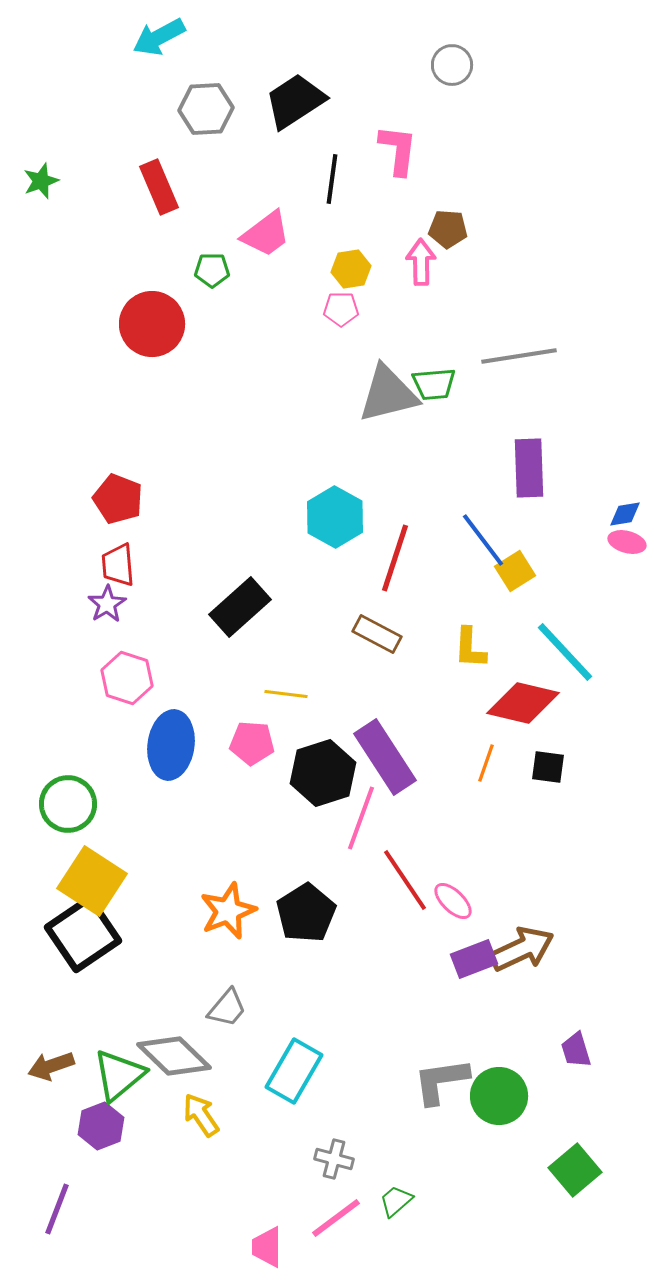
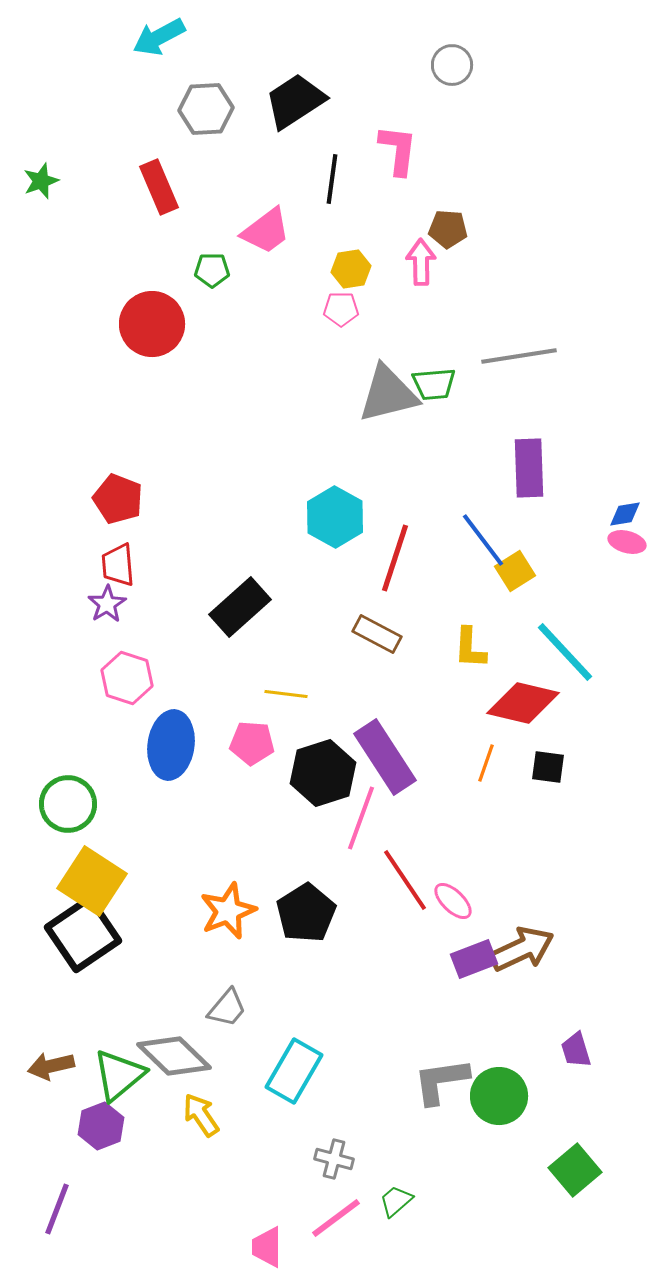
pink trapezoid at (266, 234): moved 3 px up
brown arrow at (51, 1066): rotated 6 degrees clockwise
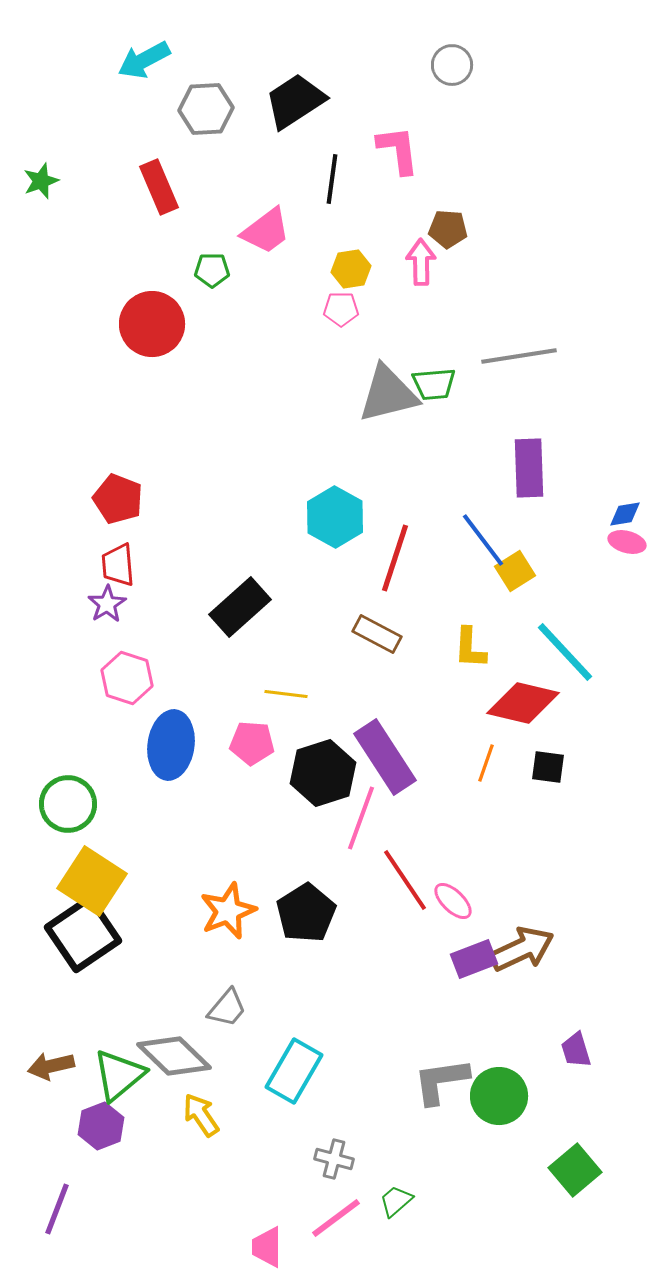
cyan arrow at (159, 37): moved 15 px left, 23 px down
pink L-shape at (398, 150): rotated 14 degrees counterclockwise
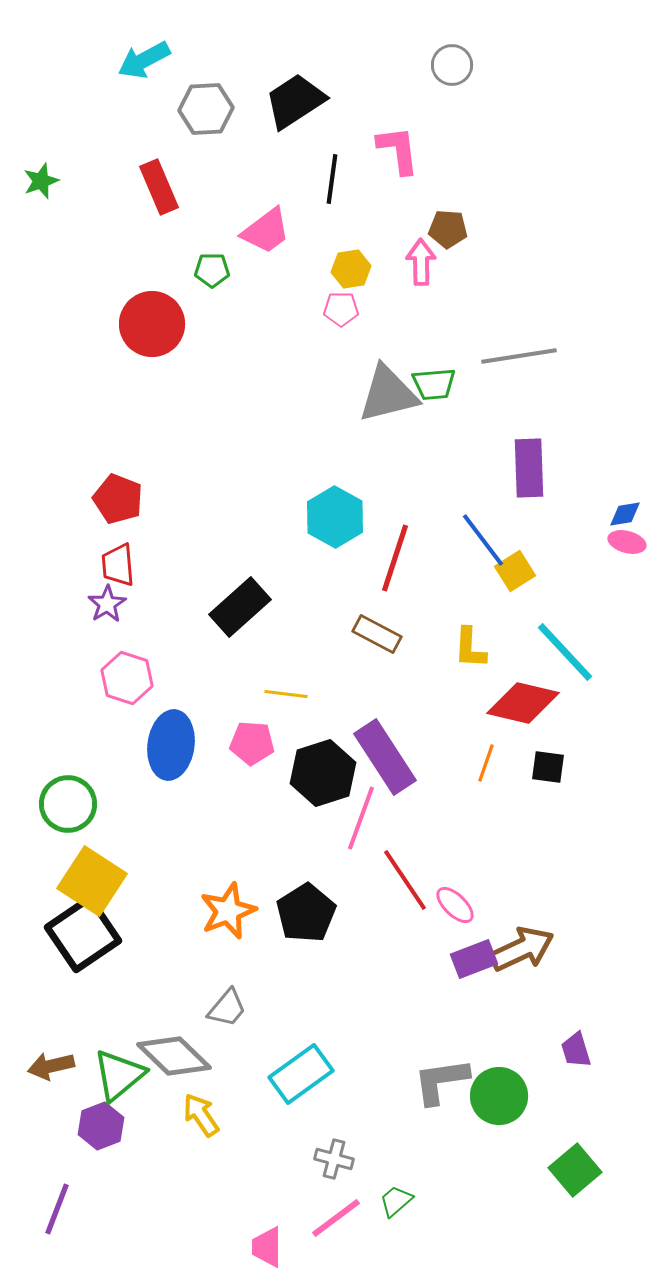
pink ellipse at (453, 901): moved 2 px right, 4 px down
cyan rectangle at (294, 1071): moved 7 px right, 3 px down; rotated 24 degrees clockwise
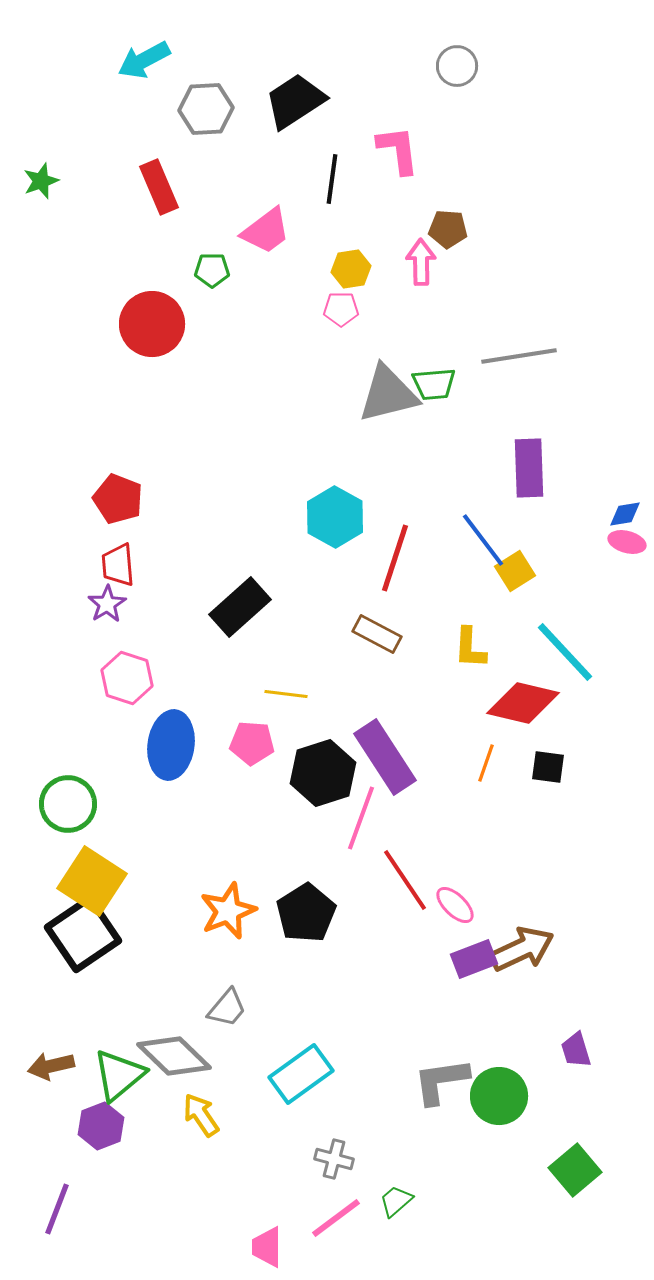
gray circle at (452, 65): moved 5 px right, 1 px down
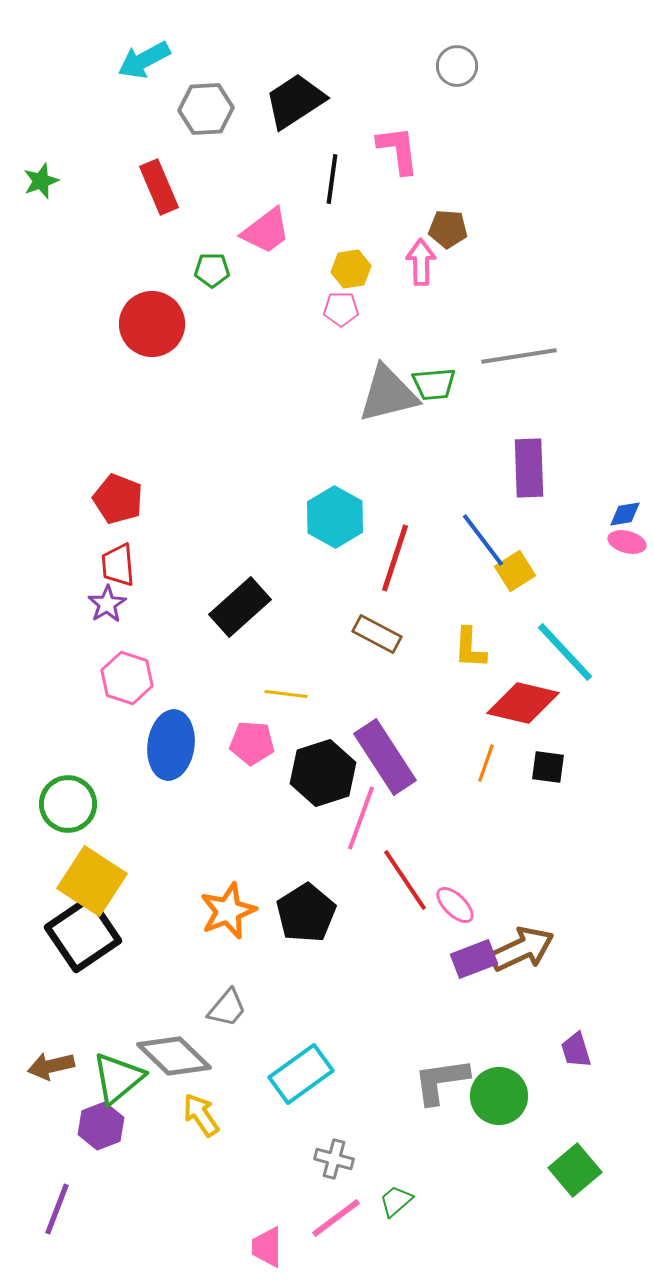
green triangle at (119, 1075): moved 1 px left, 3 px down
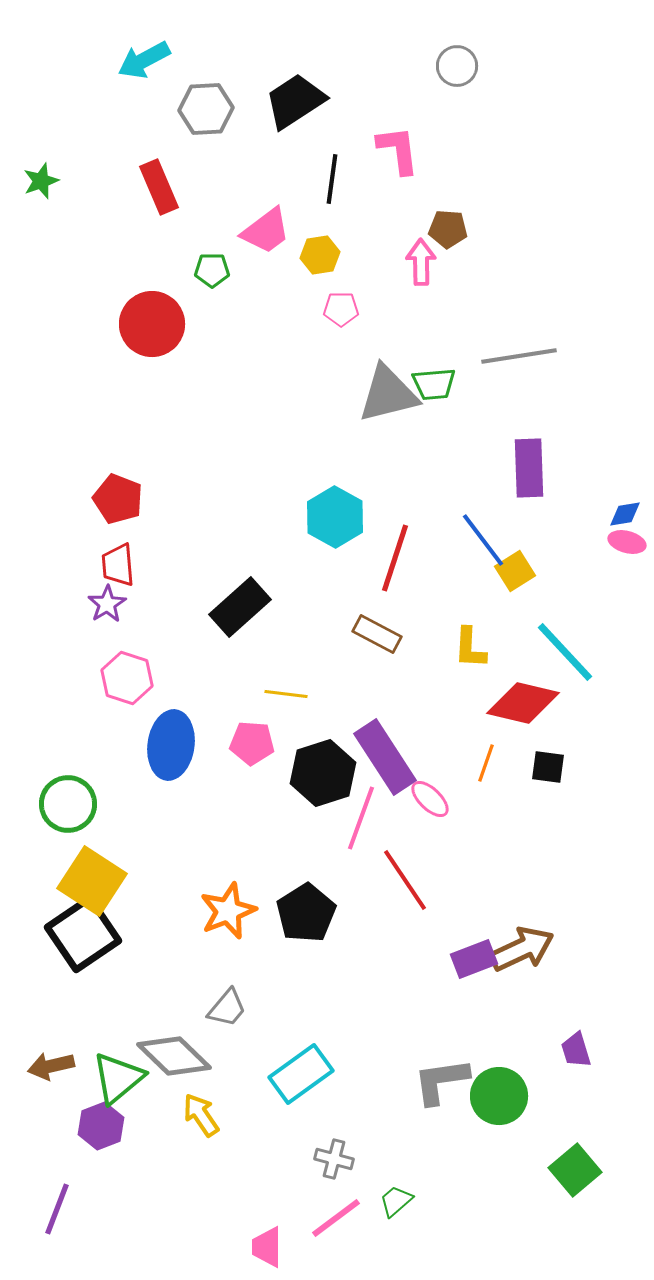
yellow hexagon at (351, 269): moved 31 px left, 14 px up
pink ellipse at (455, 905): moved 25 px left, 106 px up
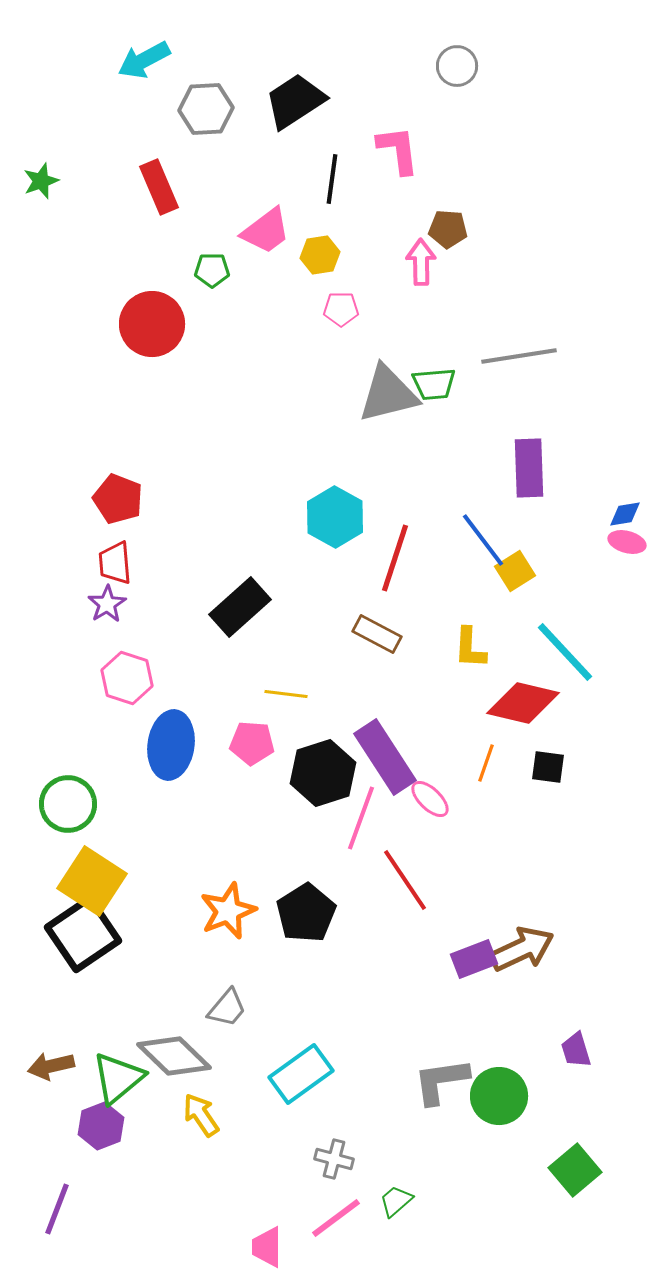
red trapezoid at (118, 565): moved 3 px left, 2 px up
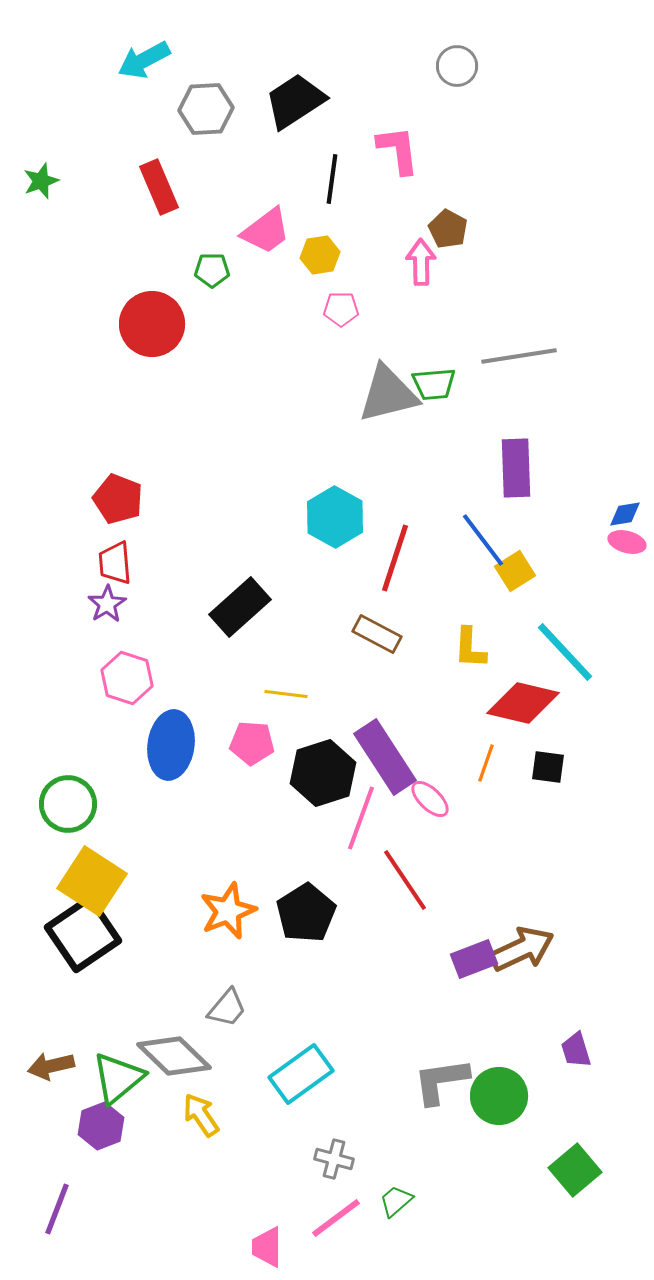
brown pentagon at (448, 229): rotated 24 degrees clockwise
purple rectangle at (529, 468): moved 13 px left
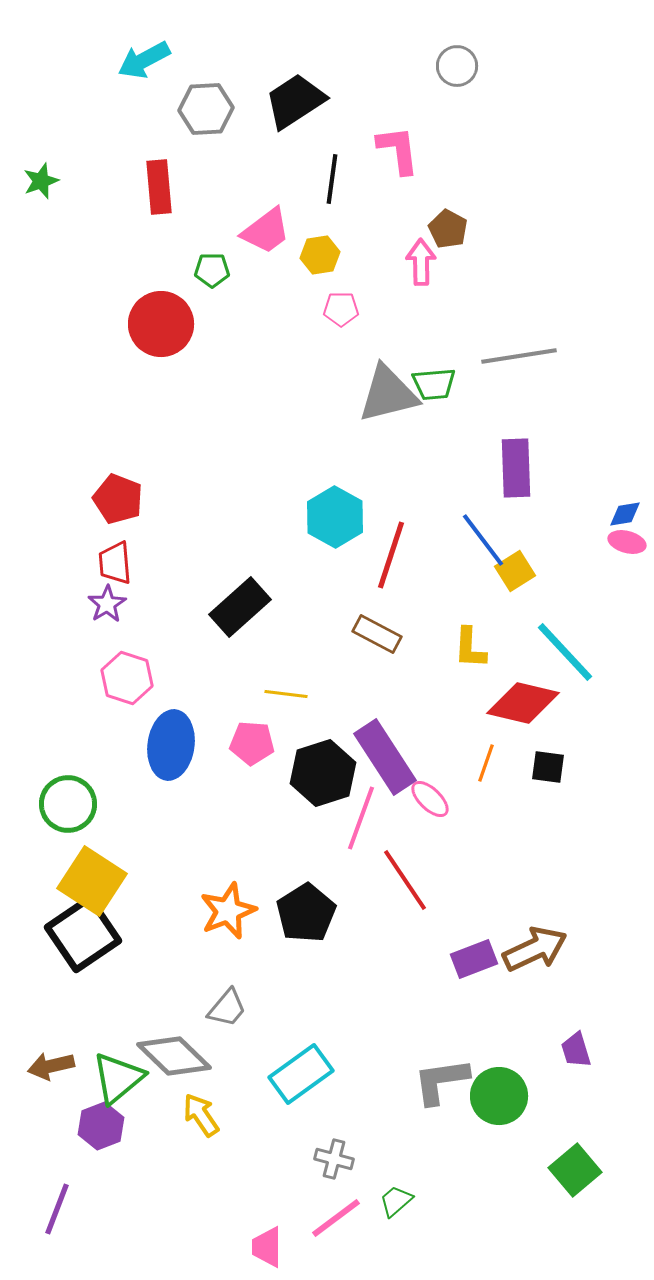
red rectangle at (159, 187): rotated 18 degrees clockwise
red circle at (152, 324): moved 9 px right
red line at (395, 558): moved 4 px left, 3 px up
brown arrow at (522, 949): moved 13 px right
